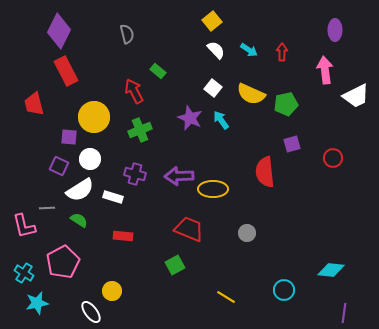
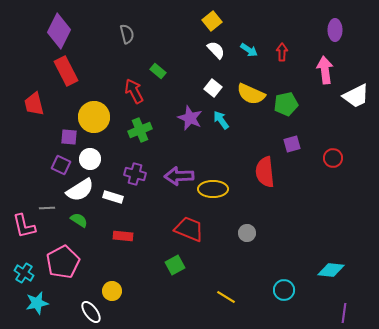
purple square at (59, 166): moved 2 px right, 1 px up
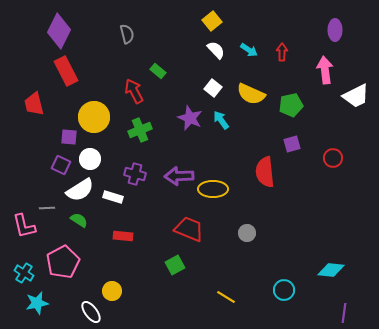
green pentagon at (286, 104): moved 5 px right, 1 px down
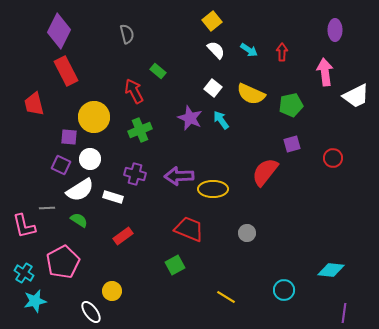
pink arrow at (325, 70): moved 2 px down
red semicircle at (265, 172): rotated 44 degrees clockwise
red rectangle at (123, 236): rotated 42 degrees counterclockwise
cyan star at (37, 303): moved 2 px left, 2 px up
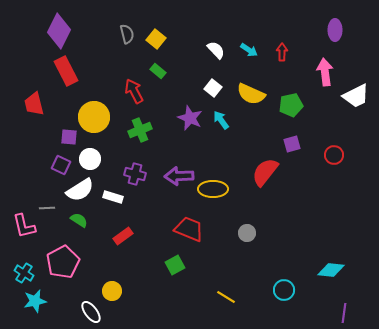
yellow square at (212, 21): moved 56 px left, 18 px down; rotated 12 degrees counterclockwise
red circle at (333, 158): moved 1 px right, 3 px up
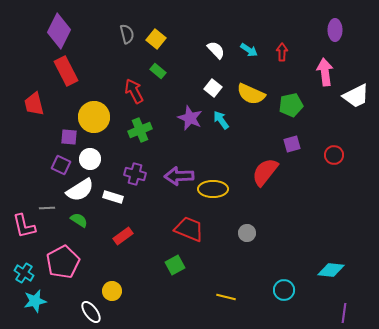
yellow line at (226, 297): rotated 18 degrees counterclockwise
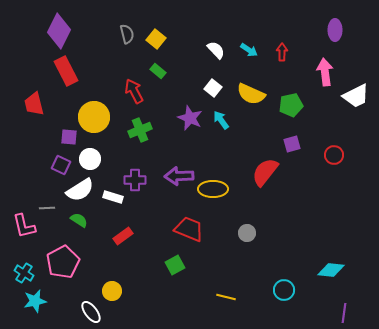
purple cross at (135, 174): moved 6 px down; rotated 15 degrees counterclockwise
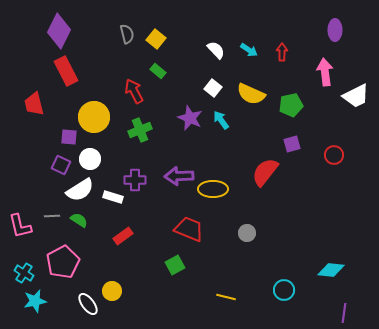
gray line at (47, 208): moved 5 px right, 8 px down
pink L-shape at (24, 226): moved 4 px left
white ellipse at (91, 312): moved 3 px left, 8 px up
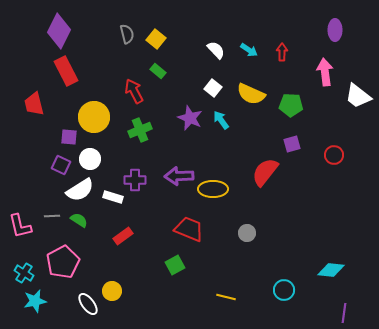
white trapezoid at (356, 96): moved 2 px right; rotated 64 degrees clockwise
green pentagon at (291, 105): rotated 15 degrees clockwise
